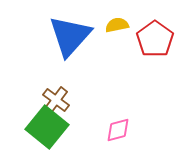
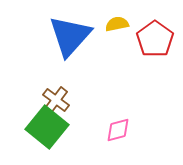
yellow semicircle: moved 1 px up
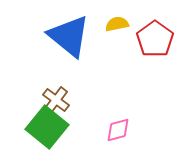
blue triangle: moved 1 px left; rotated 33 degrees counterclockwise
